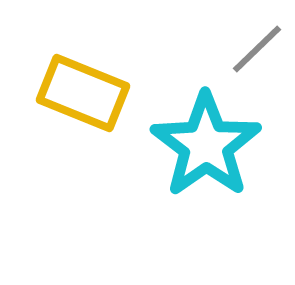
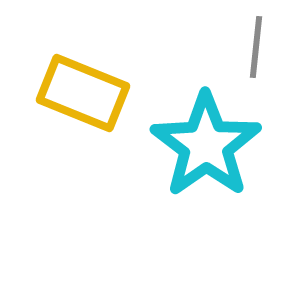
gray line: moved 1 px left, 2 px up; rotated 40 degrees counterclockwise
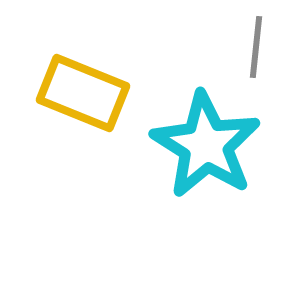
cyan star: rotated 5 degrees counterclockwise
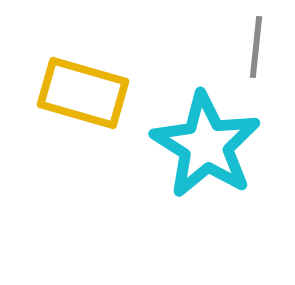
yellow rectangle: rotated 6 degrees counterclockwise
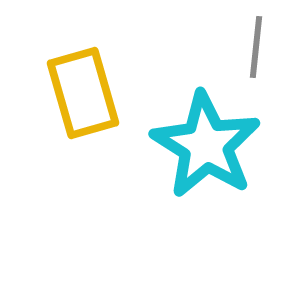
yellow rectangle: rotated 58 degrees clockwise
